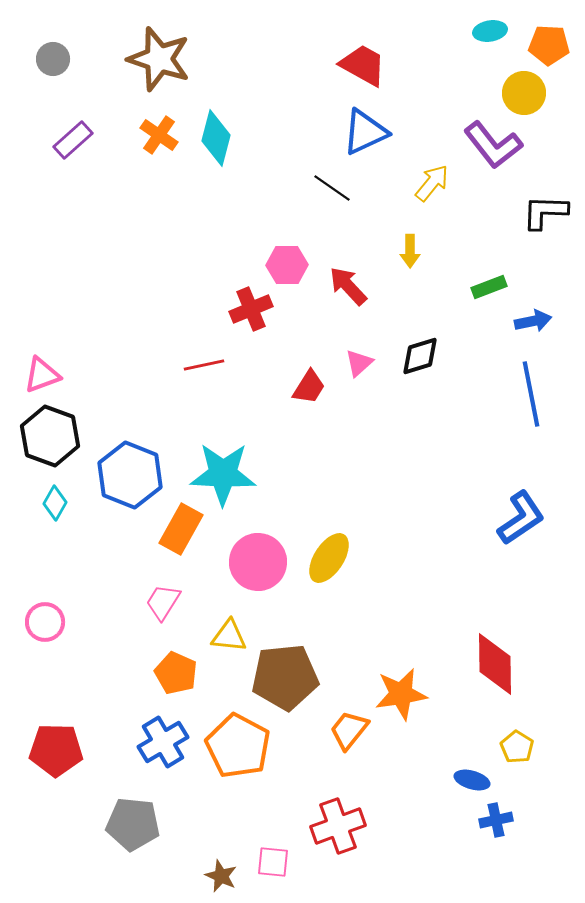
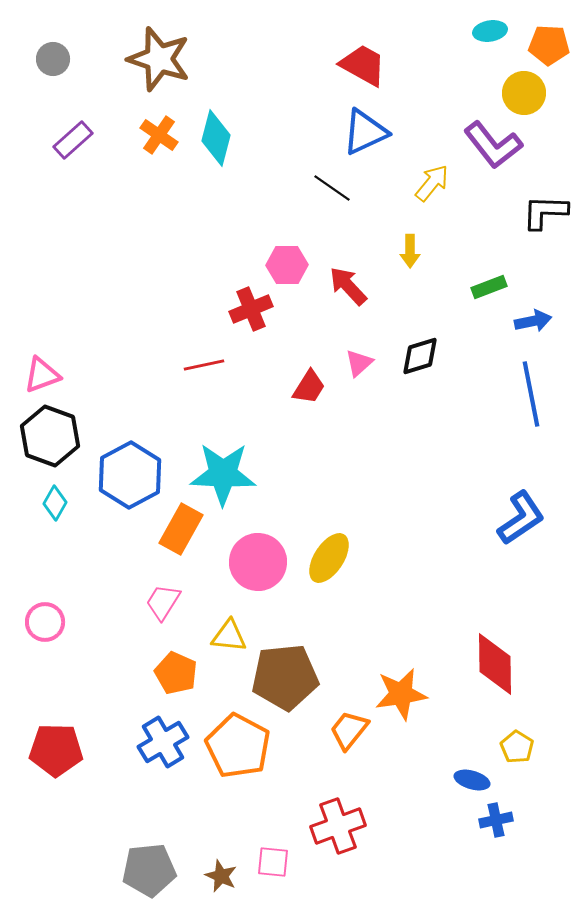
blue hexagon at (130, 475): rotated 10 degrees clockwise
gray pentagon at (133, 824): moved 16 px right, 46 px down; rotated 12 degrees counterclockwise
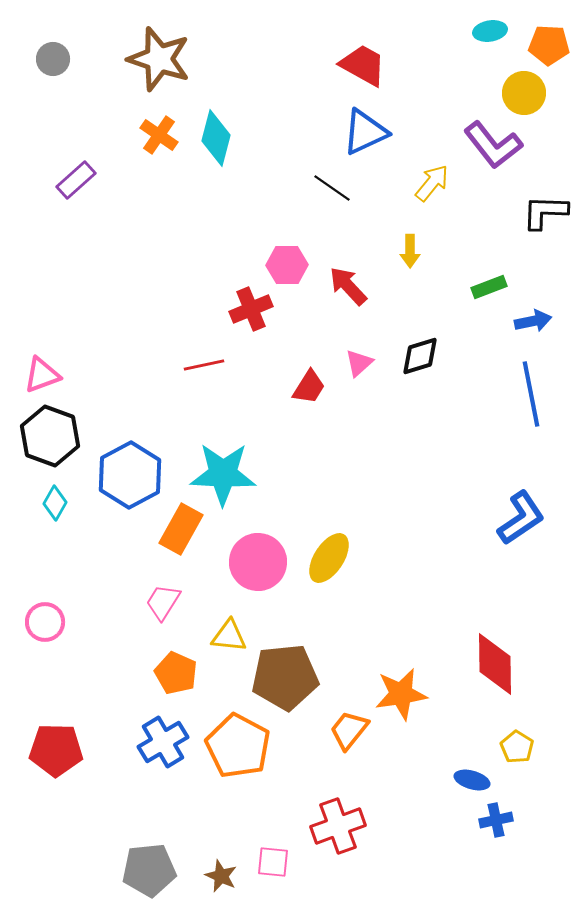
purple rectangle at (73, 140): moved 3 px right, 40 px down
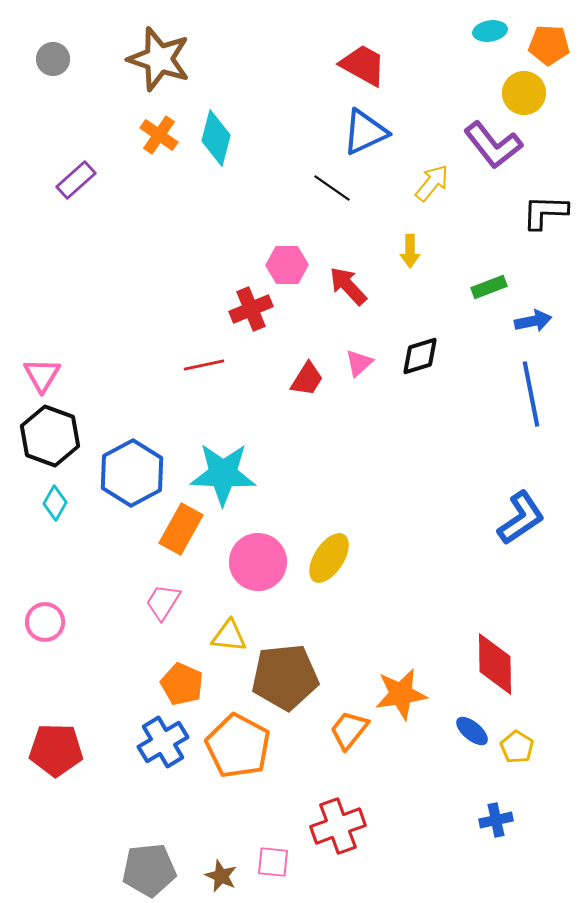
pink triangle at (42, 375): rotated 39 degrees counterclockwise
red trapezoid at (309, 387): moved 2 px left, 8 px up
blue hexagon at (130, 475): moved 2 px right, 2 px up
orange pentagon at (176, 673): moved 6 px right, 11 px down
blue ellipse at (472, 780): moved 49 px up; rotated 24 degrees clockwise
